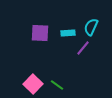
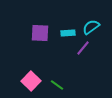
cyan semicircle: rotated 30 degrees clockwise
pink square: moved 2 px left, 3 px up
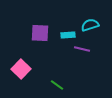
cyan semicircle: moved 1 px left, 2 px up; rotated 18 degrees clockwise
cyan rectangle: moved 2 px down
purple line: moved 1 px left, 1 px down; rotated 63 degrees clockwise
pink square: moved 10 px left, 12 px up
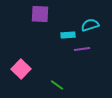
purple square: moved 19 px up
purple line: rotated 21 degrees counterclockwise
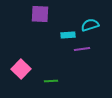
green line: moved 6 px left, 4 px up; rotated 40 degrees counterclockwise
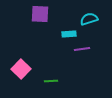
cyan semicircle: moved 1 px left, 6 px up
cyan rectangle: moved 1 px right, 1 px up
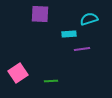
pink square: moved 3 px left, 4 px down; rotated 12 degrees clockwise
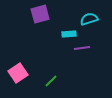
purple square: rotated 18 degrees counterclockwise
purple line: moved 1 px up
green line: rotated 40 degrees counterclockwise
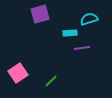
cyan rectangle: moved 1 px right, 1 px up
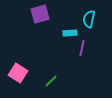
cyan semicircle: rotated 60 degrees counterclockwise
purple line: rotated 70 degrees counterclockwise
pink square: rotated 24 degrees counterclockwise
